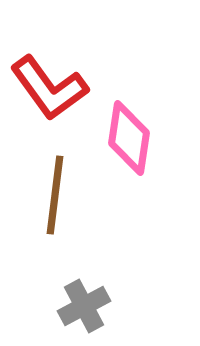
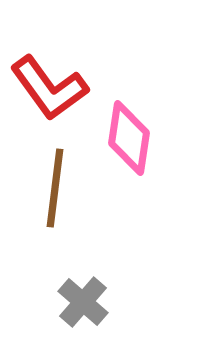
brown line: moved 7 px up
gray cross: moved 1 px left, 4 px up; rotated 21 degrees counterclockwise
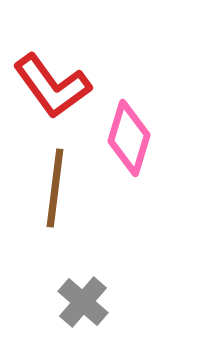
red L-shape: moved 3 px right, 2 px up
pink diamond: rotated 8 degrees clockwise
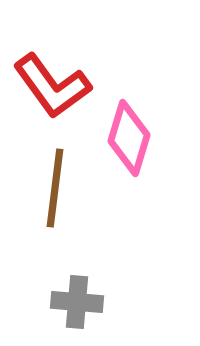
gray cross: moved 6 px left; rotated 36 degrees counterclockwise
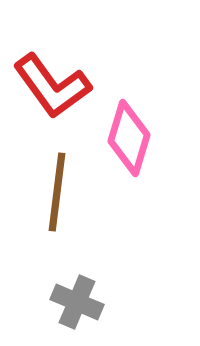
brown line: moved 2 px right, 4 px down
gray cross: rotated 18 degrees clockwise
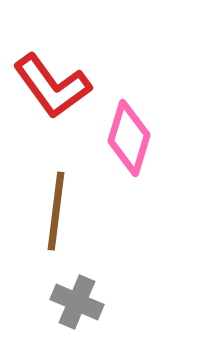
brown line: moved 1 px left, 19 px down
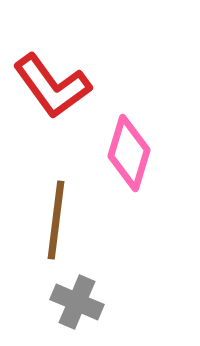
pink diamond: moved 15 px down
brown line: moved 9 px down
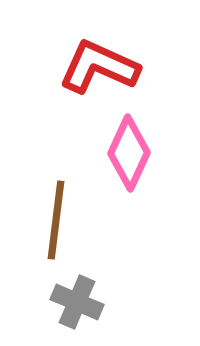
red L-shape: moved 47 px right, 19 px up; rotated 150 degrees clockwise
pink diamond: rotated 8 degrees clockwise
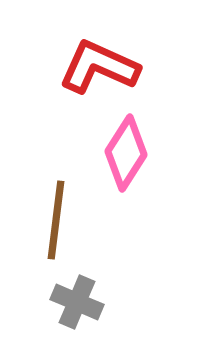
pink diamond: moved 3 px left; rotated 8 degrees clockwise
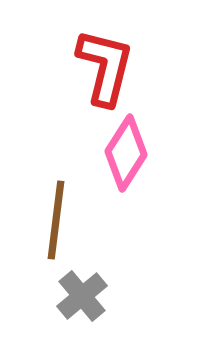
red L-shape: moved 6 px right; rotated 80 degrees clockwise
gray cross: moved 5 px right, 6 px up; rotated 27 degrees clockwise
